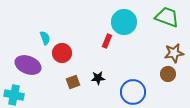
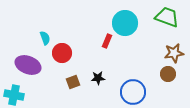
cyan circle: moved 1 px right, 1 px down
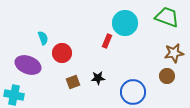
cyan semicircle: moved 2 px left
brown circle: moved 1 px left, 2 px down
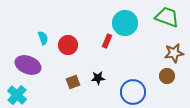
red circle: moved 6 px right, 8 px up
cyan cross: moved 3 px right; rotated 30 degrees clockwise
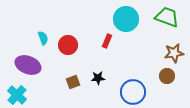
cyan circle: moved 1 px right, 4 px up
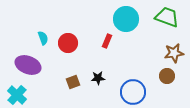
red circle: moved 2 px up
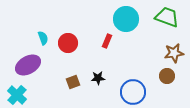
purple ellipse: rotated 50 degrees counterclockwise
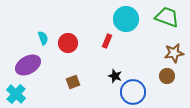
black star: moved 17 px right, 2 px up; rotated 24 degrees clockwise
cyan cross: moved 1 px left, 1 px up
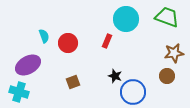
cyan semicircle: moved 1 px right, 2 px up
cyan cross: moved 3 px right, 2 px up; rotated 24 degrees counterclockwise
